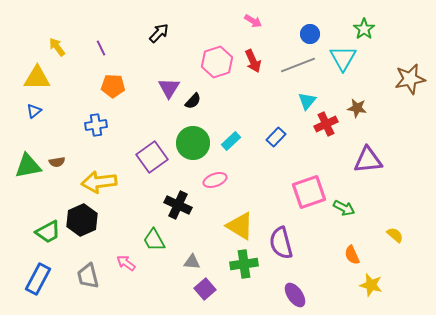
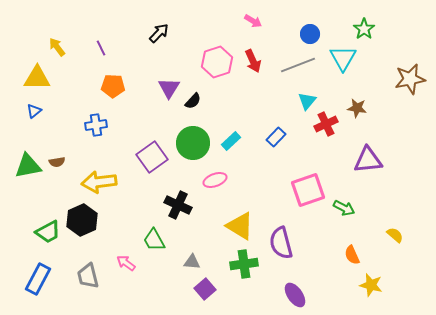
pink square at (309, 192): moved 1 px left, 2 px up
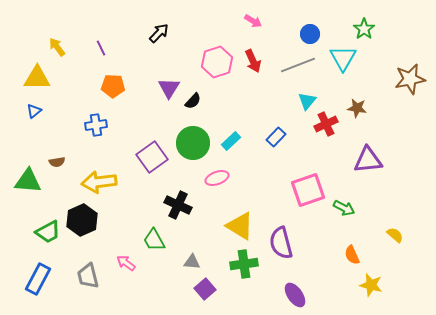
green triangle at (28, 166): moved 15 px down; rotated 16 degrees clockwise
pink ellipse at (215, 180): moved 2 px right, 2 px up
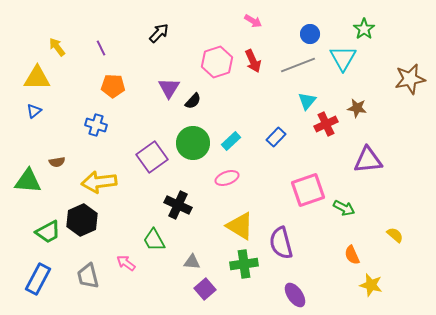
blue cross at (96, 125): rotated 25 degrees clockwise
pink ellipse at (217, 178): moved 10 px right
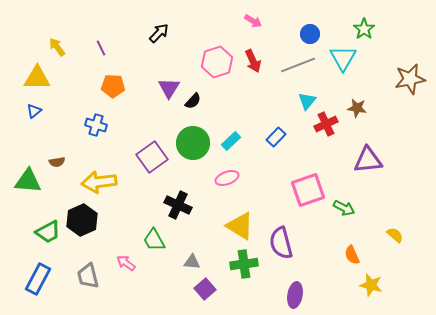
purple ellipse at (295, 295): rotated 45 degrees clockwise
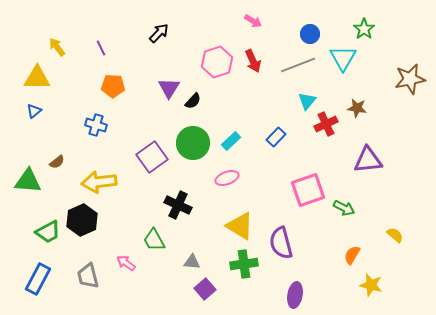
brown semicircle at (57, 162): rotated 28 degrees counterclockwise
orange semicircle at (352, 255): rotated 54 degrees clockwise
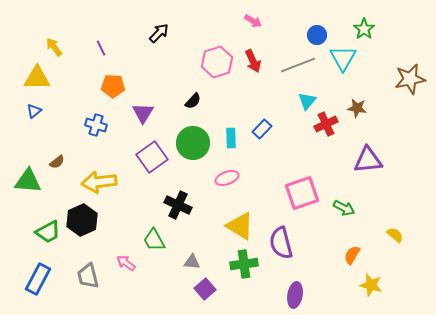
blue circle at (310, 34): moved 7 px right, 1 px down
yellow arrow at (57, 47): moved 3 px left
purple triangle at (169, 88): moved 26 px left, 25 px down
blue rectangle at (276, 137): moved 14 px left, 8 px up
cyan rectangle at (231, 141): moved 3 px up; rotated 48 degrees counterclockwise
pink square at (308, 190): moved 6 px left, 3 px down
